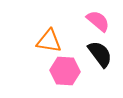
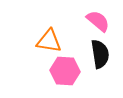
black semicircle: rotated 28 degrees clockwise
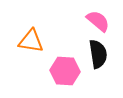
orange triangle: moved 18 px left
black semicircle: moved 2 px left
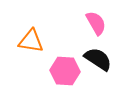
pink semicircle: moved 2 px left, 2 px down; rotated 20 degrees clockwise
black semicircle: moved 5 px down; rotated 48 degrees counterclockwise
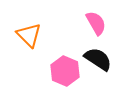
orange triangle: moved 2 px left, 6 px up; rotated 36 degrees clockwise
pink hexagon: rotated 20 degrees clockwise
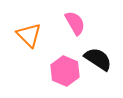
pink semicircle: moved 21 px left
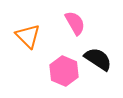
orange triangle: moved 1 px left, 1 px down
pink hexagon: moved 1 px left
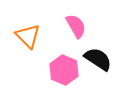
pink semicircle: moved 1 px right, 3 px down
pink hexagon: moved 1 px up
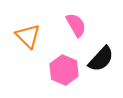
pink semicircle: moved 1 px up
black semicircle: moved 3 px right; rotated 100 degrees clockwise
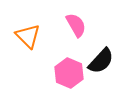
black semicircle: moved 2 px down
pink hexagon: moved 5 px right, 3 px down
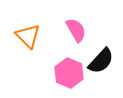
pink semicircle: moved 5 px down
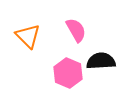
black semicircle: rotated 136 degrees counterclockwise
pink hexagon: moved 1 px left
